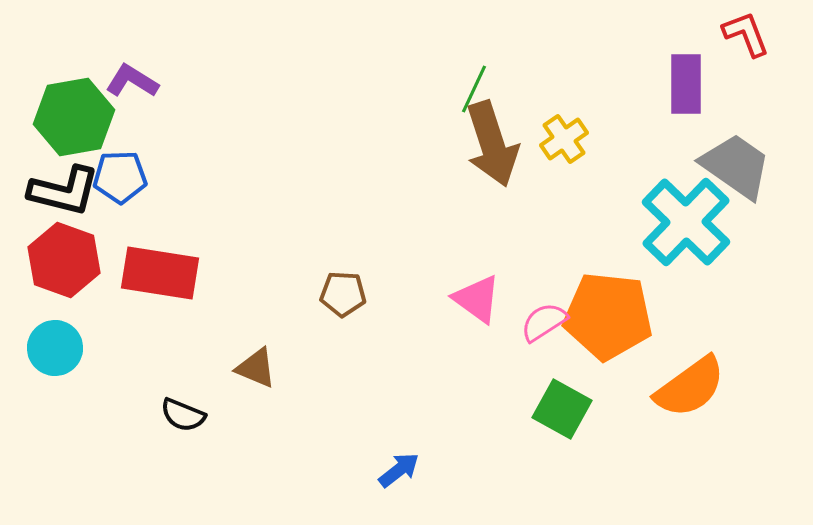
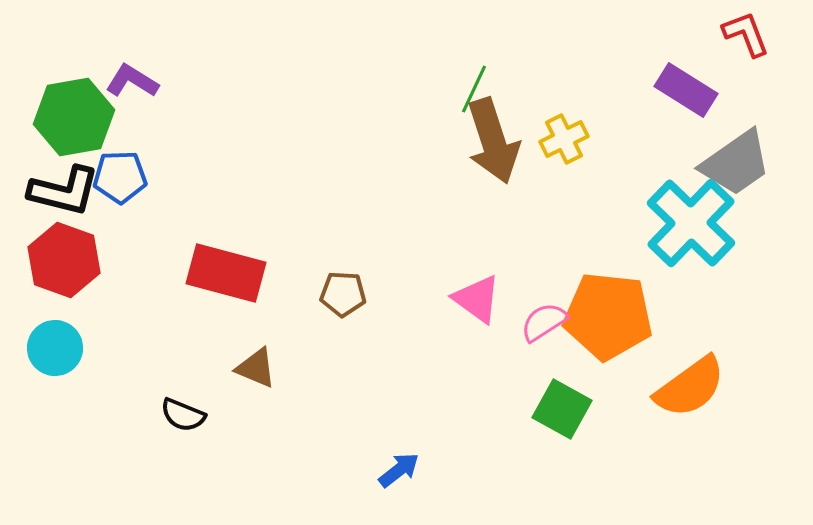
purple rectangle: moved 6 px down; rotated 58 degrees counterclockwise
yellow cross: rotated 9 degrees clockwise
brown arrow: moved 1 px right, 3 px up
gray trapezoid: moved 3 px up; rotated 110 degrees clockwise
cyan cross: moved 5 px right, 1 px down
red rectangle: moved 66 px right; rotated 6 degrees clockwise
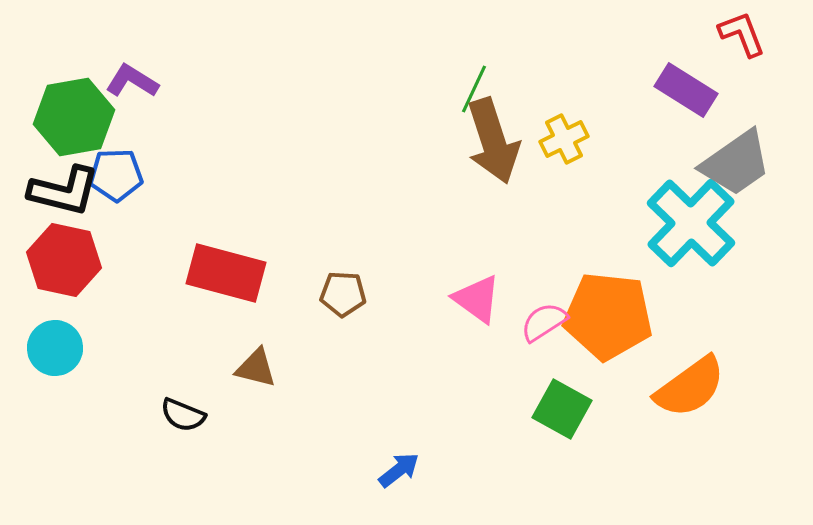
red L-shape: moved 4 px left
blue pentagon: moved 4 px left, 2 px up
red hexagon: rotated 8 degrees counterclockwise
brown triangle: rotated 9 degrees counterclockwise
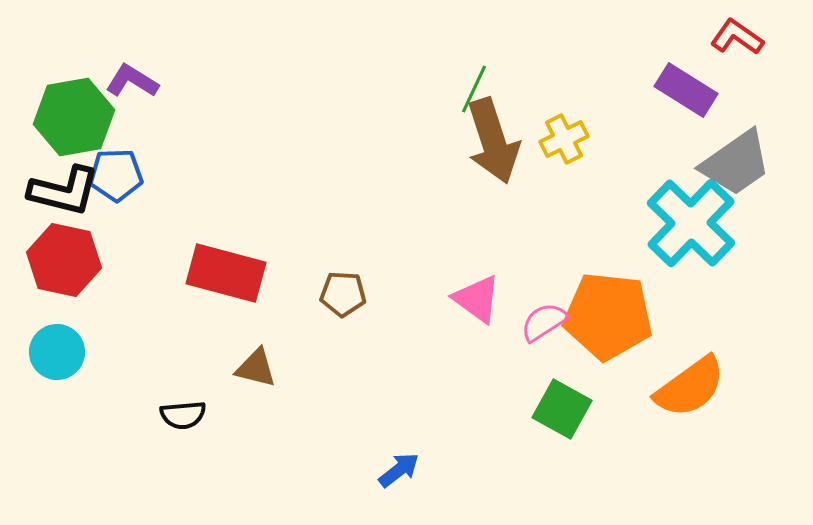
red L-shape: moved 5 px left, 3 px down; rotated 34 degrees counterclockwise
cyan circle: moved 2 px right, 4 px down
black semicircle: rotated 27 degrees counterclockwise
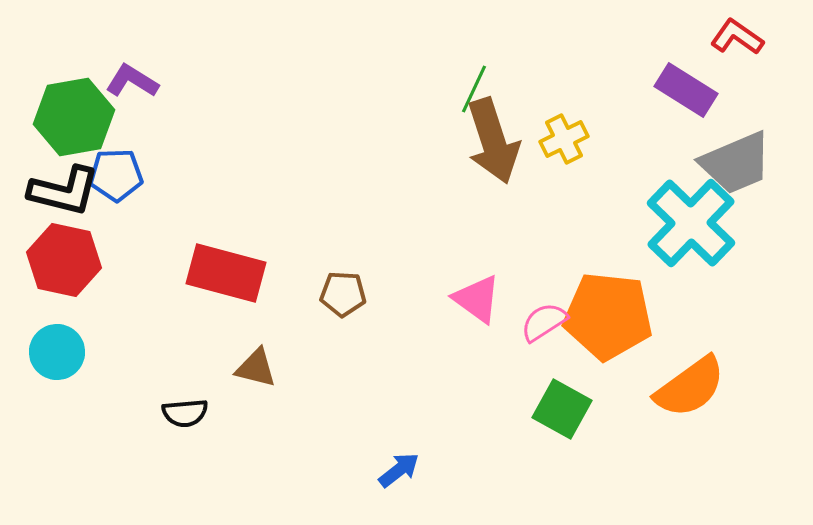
gray trapezoid: rotated 12 degrees clockwise
black semicircle: moved 2 px right, 2 px up
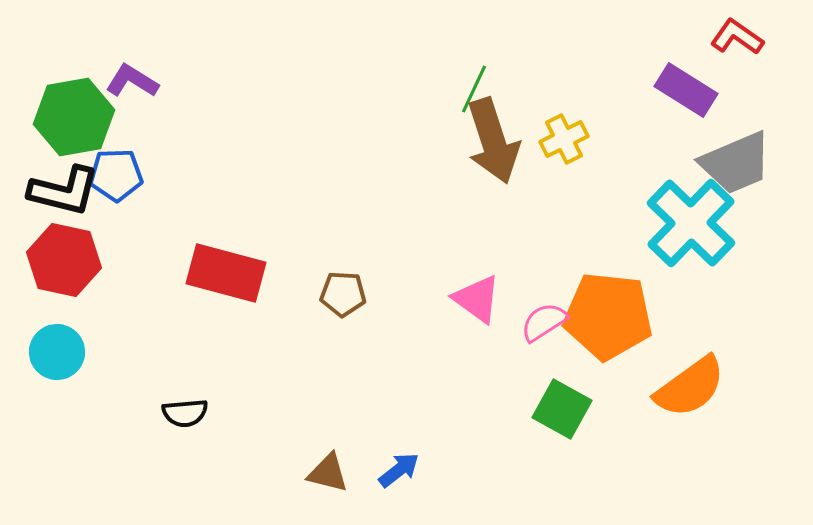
brown triangle: moved 72 px right, 105 px down
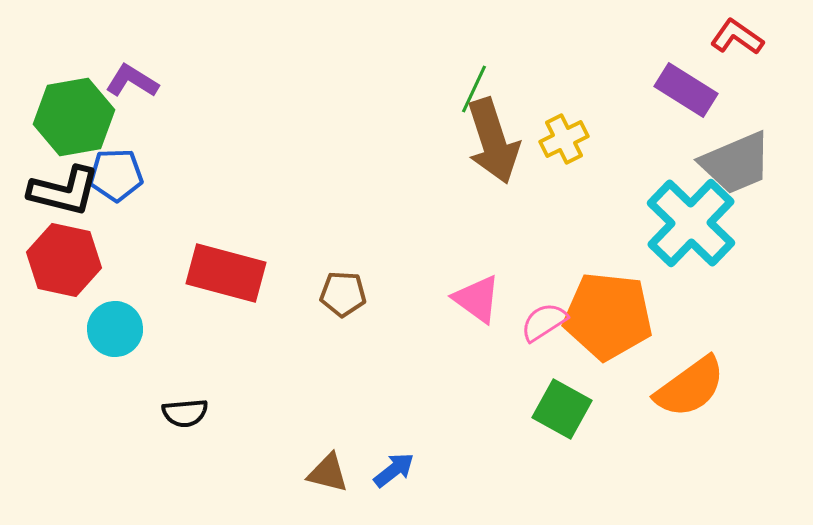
cyan circle: moved 58 px right, 23 px up
blue arrow: moved 5 px left
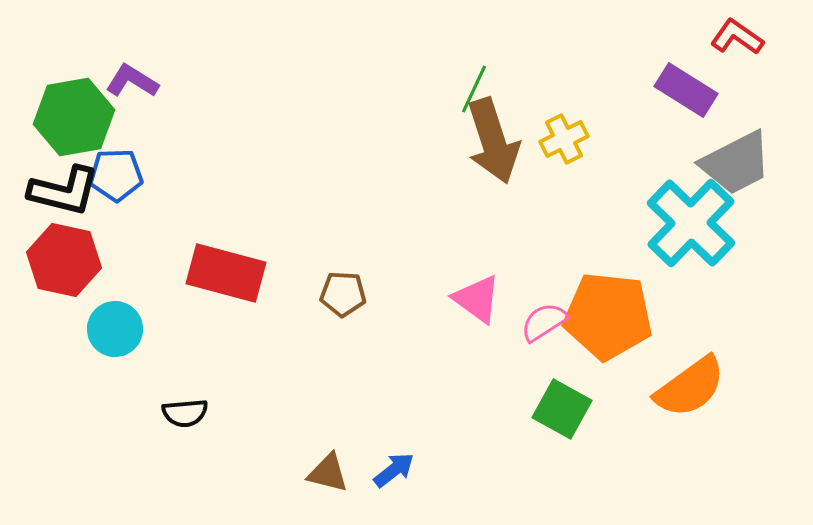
gray trapezoid: rotated 4 degrees counterclockwise
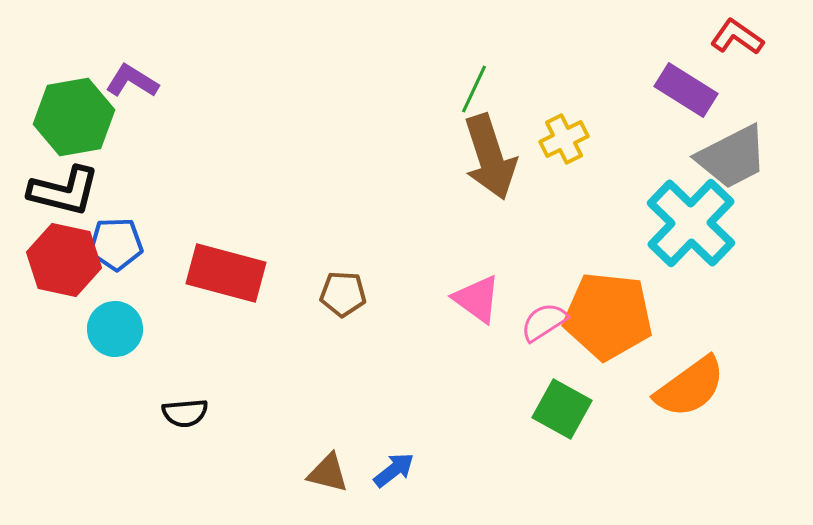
brown arrow: moved 3 px left, 16 px down
gray trapezoid: moved 4 px left, 6 px up
blue pentagon: moved 69 px down
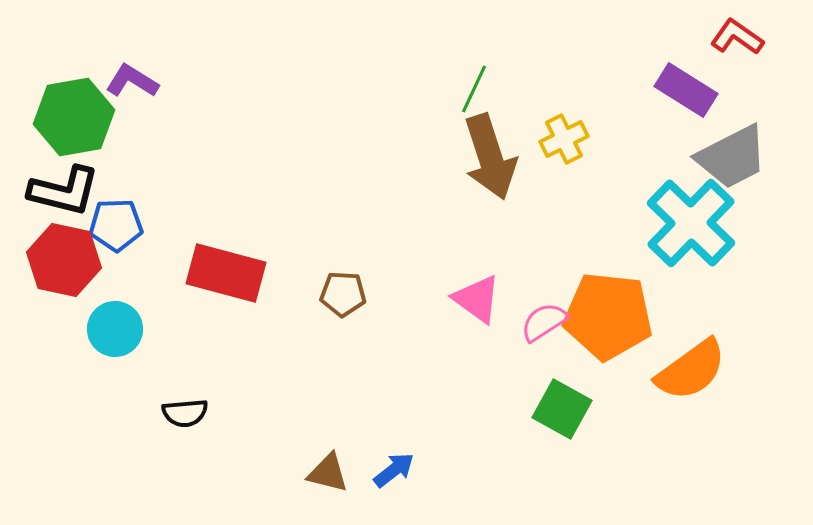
blue pentagon: moved 19 px up
orange semicircle: moved 1 px right, 17 px up
